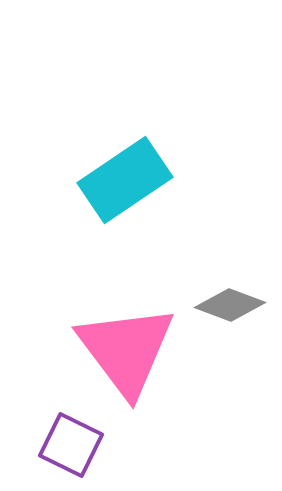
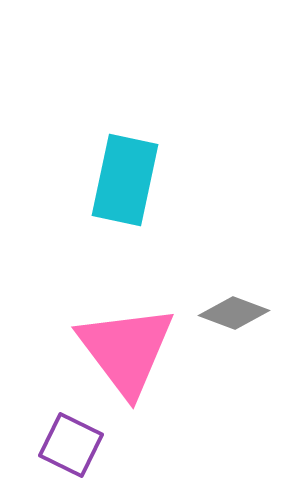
cyan rectangle: rotated 44 degrees counterclockwise
gray diamond: moved 4 px right, 8 px down
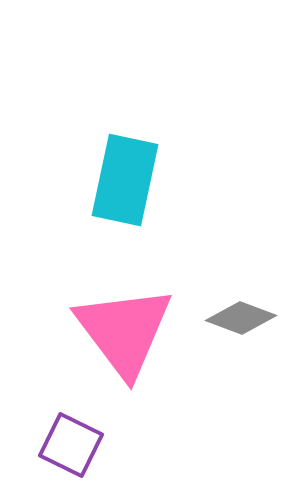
gray diamond: moved 7 px right, 5 px down
pink triangle: moved 2 px left, 19 px up
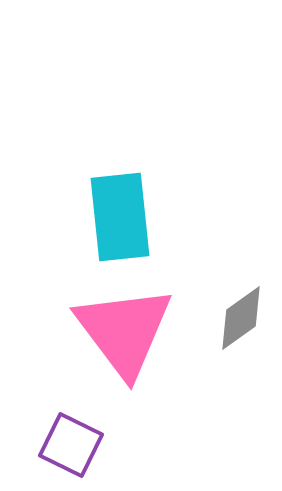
cyan rectangle: moved 5 px left, 37 px down; rotated 18 degrees counterclockwise
gray diamond: rotated 56 degrees counterclockwise
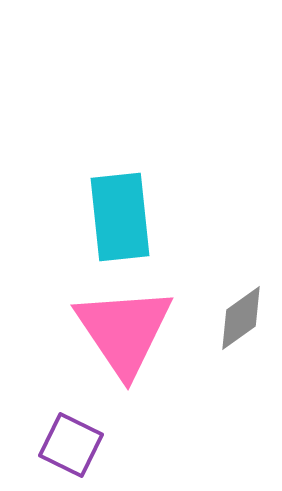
pink triangle: rotated 3 degrees clockwise
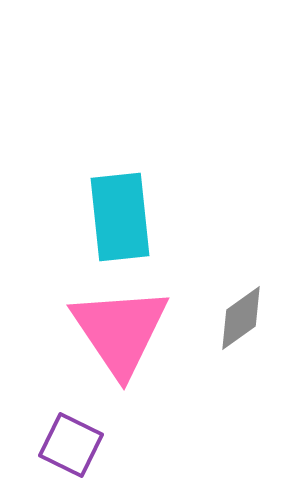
pink triangle: moved 4 px left
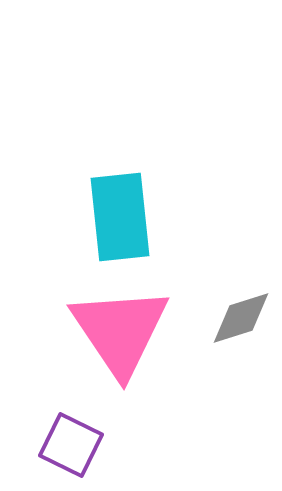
gray diamond: rotated 18 degrees clockwise
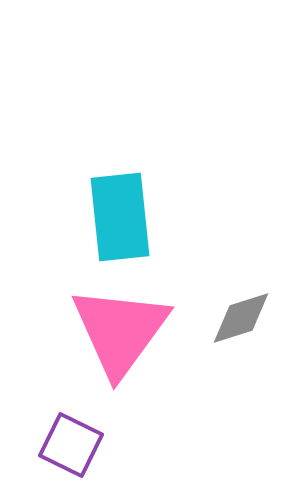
pink triangle: rotated 10 degrees clockwise
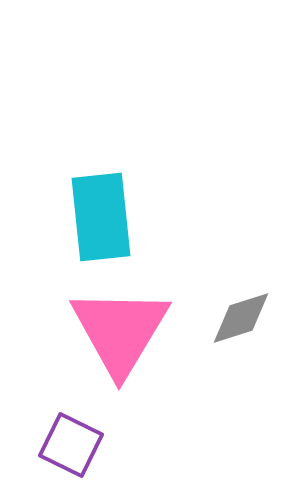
cyan rectangle: moved 19 px left
pink triangle: rotated 5 degrees counterclockwise
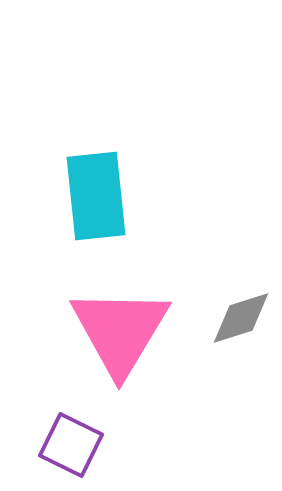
cyan rectangle: moved 5 px left, 21 px up
